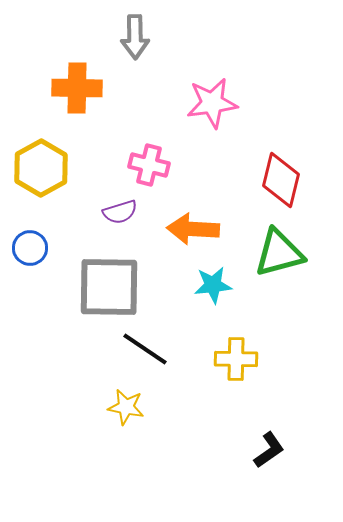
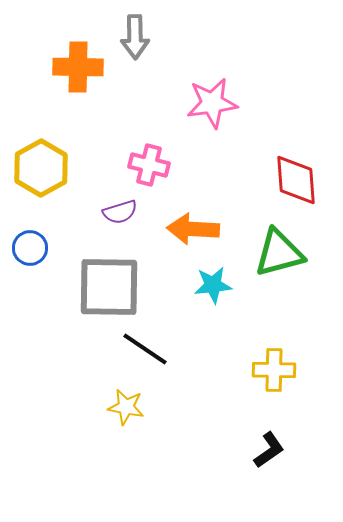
orange cross: moved 1 px right, 21 px up
red diamond: moved 15 px right; rotated 18 degrees counterclockwise
yellow cross: moved 38 px right, 11 px down
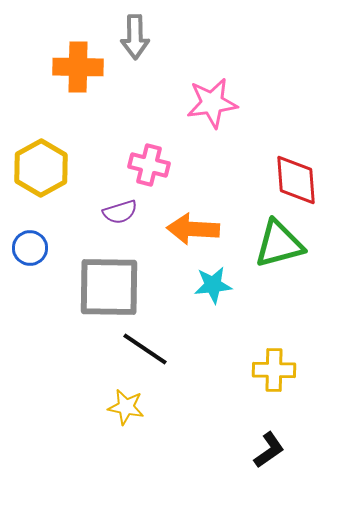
green triangle: moved 9 px up
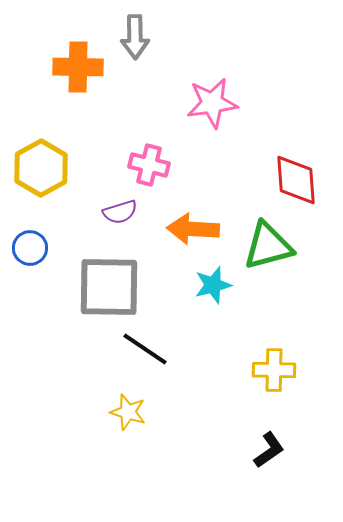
green triangle: moved 11 px left, 2 px down
cyan star: rotated 9 degrees counterclockwise
yellow star: moved 2 px right, 5 px down; rotated 6 degrees clockwise
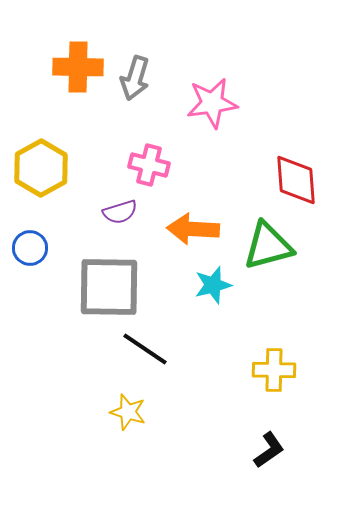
gray arrow: moved 41 px down; rotated 18 degrees clockwise
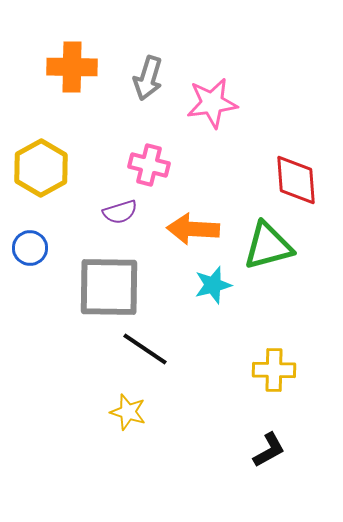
orange cross: moved 6 px left
gray arrow: moved 13 px right
black L-shape: rotated 6 degrees clockwise
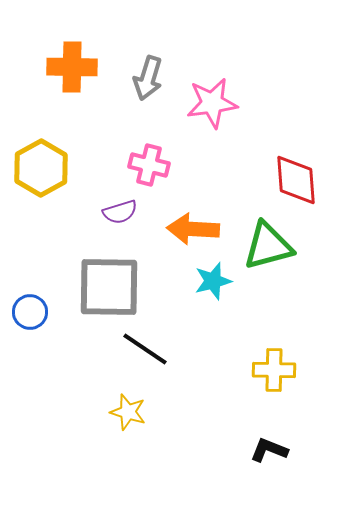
blue circle: moved 64 px down
cyan star: moved 4 px up
black L-shape: rotated 129 degrees counterclockwise
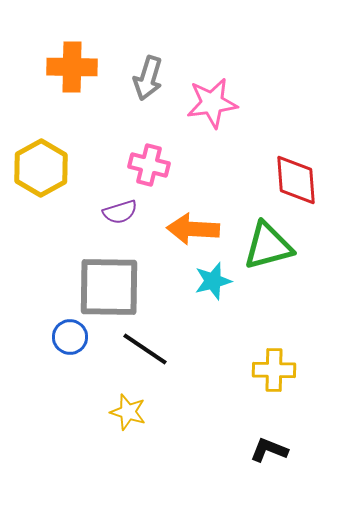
blue circle: moved 40 px right, 25 px down
